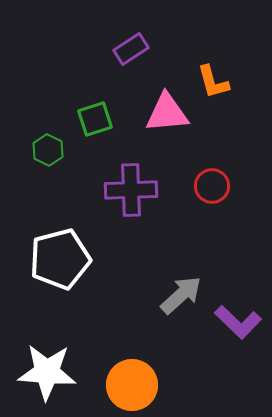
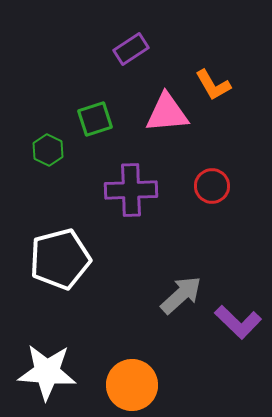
orange L-shape: moved 3 px down; rotated 15 degrees counterclockwise
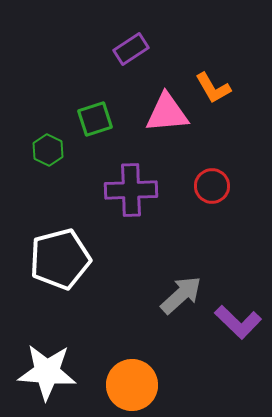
orange L-shape: moved 3 px down
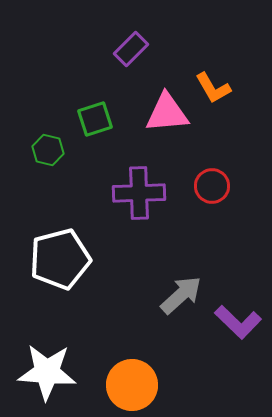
purple rectangle: rotated 12 degrees counterclockwise
green hexagon: rotated 12 degrees counterclockwise
purple cross: moved 8 px right, 3 px down
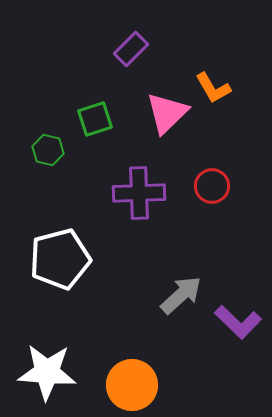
pink triangle: rotated 39 degrees counterclockwise
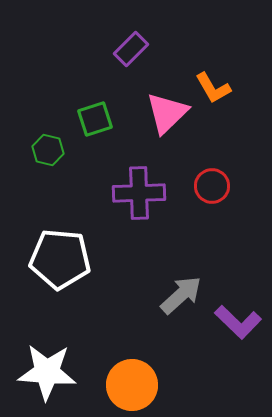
white pentagon: rotated 20 degrees clockwise
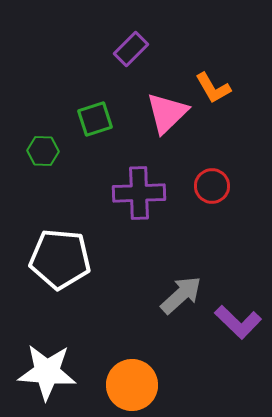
green hexagon: moved 5 px left, 1 px down; rotated 12 degrees counterclockwise
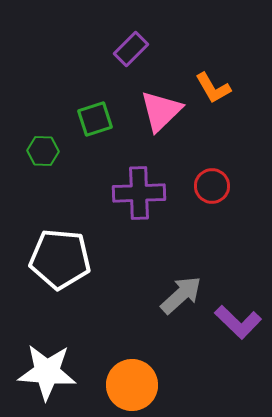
pink triangle: moved 6 px left, 2 px up
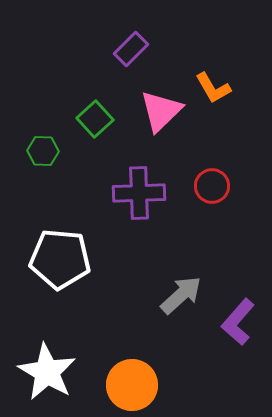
green square: rotated 24 degrees counterclockwise
purple L-shape: rotated 87 degrees clockwise
white star: rotated 26 degrees clockwise
